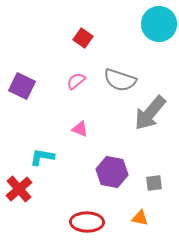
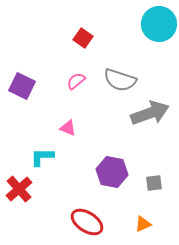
gray arrow: rotated 150 degrees counterclockwise
pink triangle: moved 12 px left, 1 px up
cyan L-shape: rotated 10 degrees counterclockwise
orange triangle: moved 3 px right, 6 px down; rotated 36 degrees counterclockwise
red ellipse: rotated 32 degrees clockwise
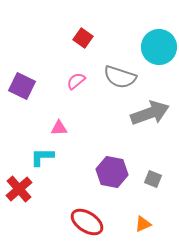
cyan circle: moved 23 px down
gray semicircle: moved 3 px up
pink triangle: moved 9 px left; rotated 24 degrees counterclockwise
gray square: moved 1 px left, 4 px up; rotated 30 degrees clockwise
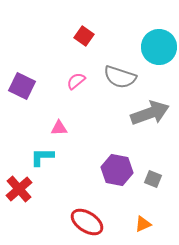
red square: moved 1 px right, 2 px up
purple hexagon: moved 5 px right, 2 px up
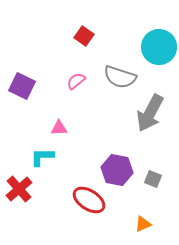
gray arrow: rotated 138 degrees clockwise
red ellipse: moved 2 px right, 22 px up
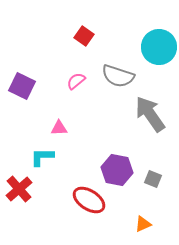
gray semicircle: moved 2 px left, 1 px up
gray arrow: moved 1 px down; rotated 117 degrees clockwise
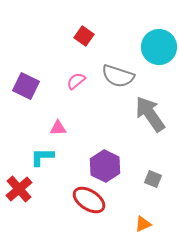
purple square: moved 4 px right
pink triangle: moved 1 px left
purple hexagon: moved 12 px left, 4 px up; rotated 16 degrees clockwise
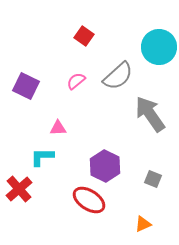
gray semicircle: rotated 60 degrees counterclockwise
